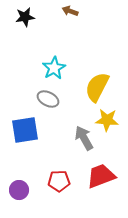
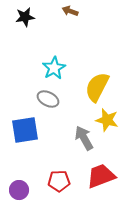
yellow star: rotated 10 degrees clockwise
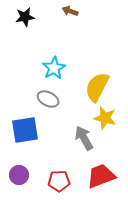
yellow star: moved 2 px left, 2 px up
purple circle: moved 15 px up
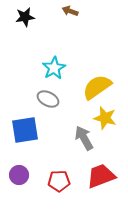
yellow semicircle: rotated 28 degrees clockwise
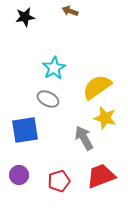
red pentagon: rotated 15 degrees counterclockwise
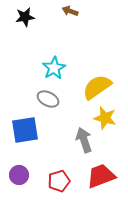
gray arrow: moved 2 px down; rotated 10 degrees clockwise
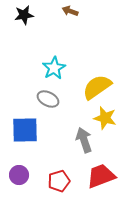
black star: moved 1 px left, 2 px up
blue square: rotated 8 degrees clockwise
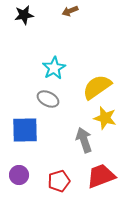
brown arrow: rotated 42 degrees counterclockwise
